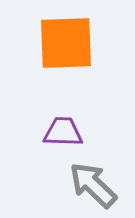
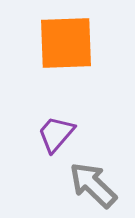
purple trapezoid: moved 7 px left, 2 px down; rotated 51 degrees counterclockwise
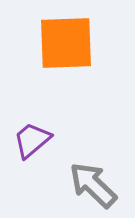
purple trapezoid: moved 24 px left, 6 px down; rotated 9 degrees clockwise
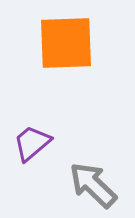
purple trapezoid: moved 3 px down
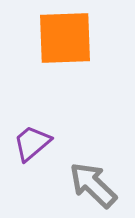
orange square: moved 1 px left, 5 px up
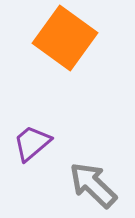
orange square: rotated 38 degrees clockwise
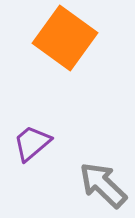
gray arrow: moved 10 px right
